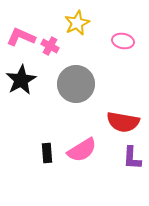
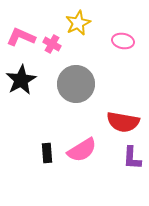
yellow star: moved 1 px right
pink cross: moved 2 px right, 2 px up
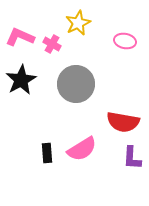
pink L-shape: moved 1 px left
pink ellipse: moved 2 px right
pink semicircle: moved 1 px up
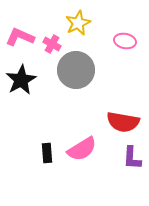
gray circle: moved 14 px up
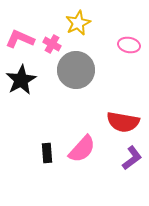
pink L-shape: moved 2 px down
pink ellipse: moved 4 px right, 4 px down
pink semicircle: rotated 16 degrees counterclockwise
purple L-shape: rotated 130 degrees counterclockwise
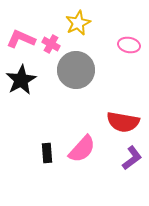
pink L-shape: moved 1 px right
pink cross: moved 1 px left
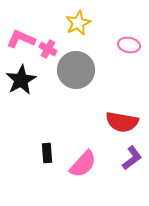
pink cross: moved 3 px left, 5 px down
red semicircle: moved 1 px left
pink semicircle: moved 1 px right, 15 px down
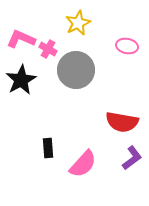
pink ellipse: moved 2 px left, 1 px down
black rectangle: moved 1 px right, 5 px up
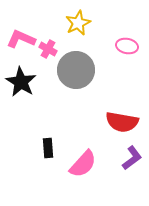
black star: moved 2 px down; rotated 12 degrees counterclockwise
